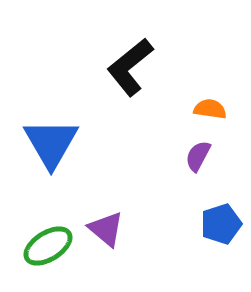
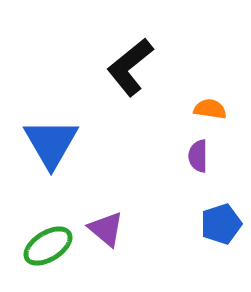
purple semicircle: rotated 28 degrees counterclockwise
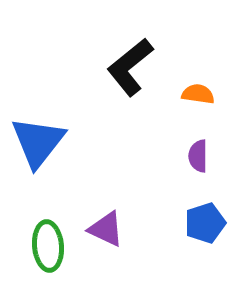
orange semicircle: moved 12 px left, 15 px up
blue triangle: moved 13 px left, 1 px up; rotated 8 degrees clockwise
blue pentagon: moved 16 px left, 1 px up
purple triangle: rotated 15 degrees counterclockwise
green ellipse: rotated 63 degrees counterclockwise
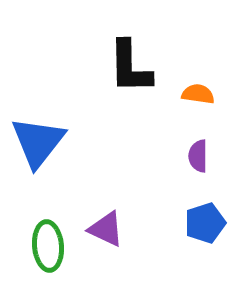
black L-shape: rotated 52 degrees counterclockwise
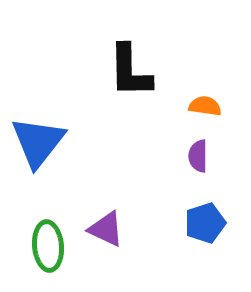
black L-shape: moved 4 px down
orange semicircle: moved 7 px right, 12 px down
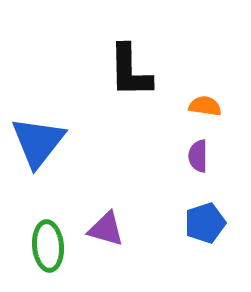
purple triangle: rotated 9 degrees counterclockwise
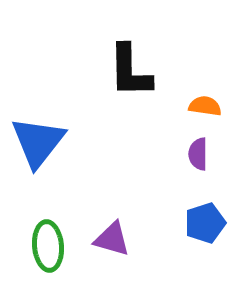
purple semicircle: moved 2 px up
purple triangle: moved 6 px right, 10 px down
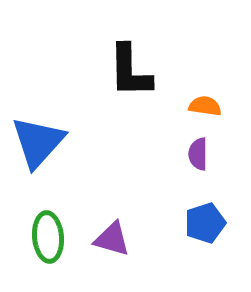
blue triangle: rotated 4 degrees clockwise
green ellipse: moved 9 px up
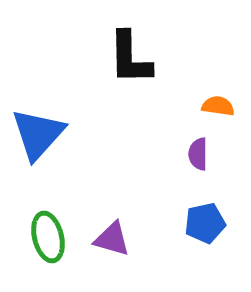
black L-shape: moved 13 px up
orange semicircle: moved 13 px right
blue triangle: moved 8 px up
blue pentagon: rotated 6 degrees clockwise
green ellipse: rotated 9 degrees counterclockwise
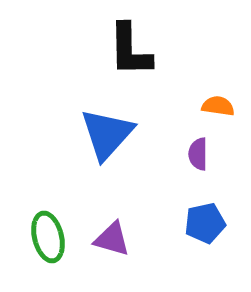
black L-shape: moved 8 px up
blue triangle: moved 69 px right
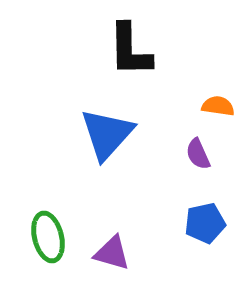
purple semicircle: rotated 24 degrees counterclockwise
purple triangle: moved 14 px down
